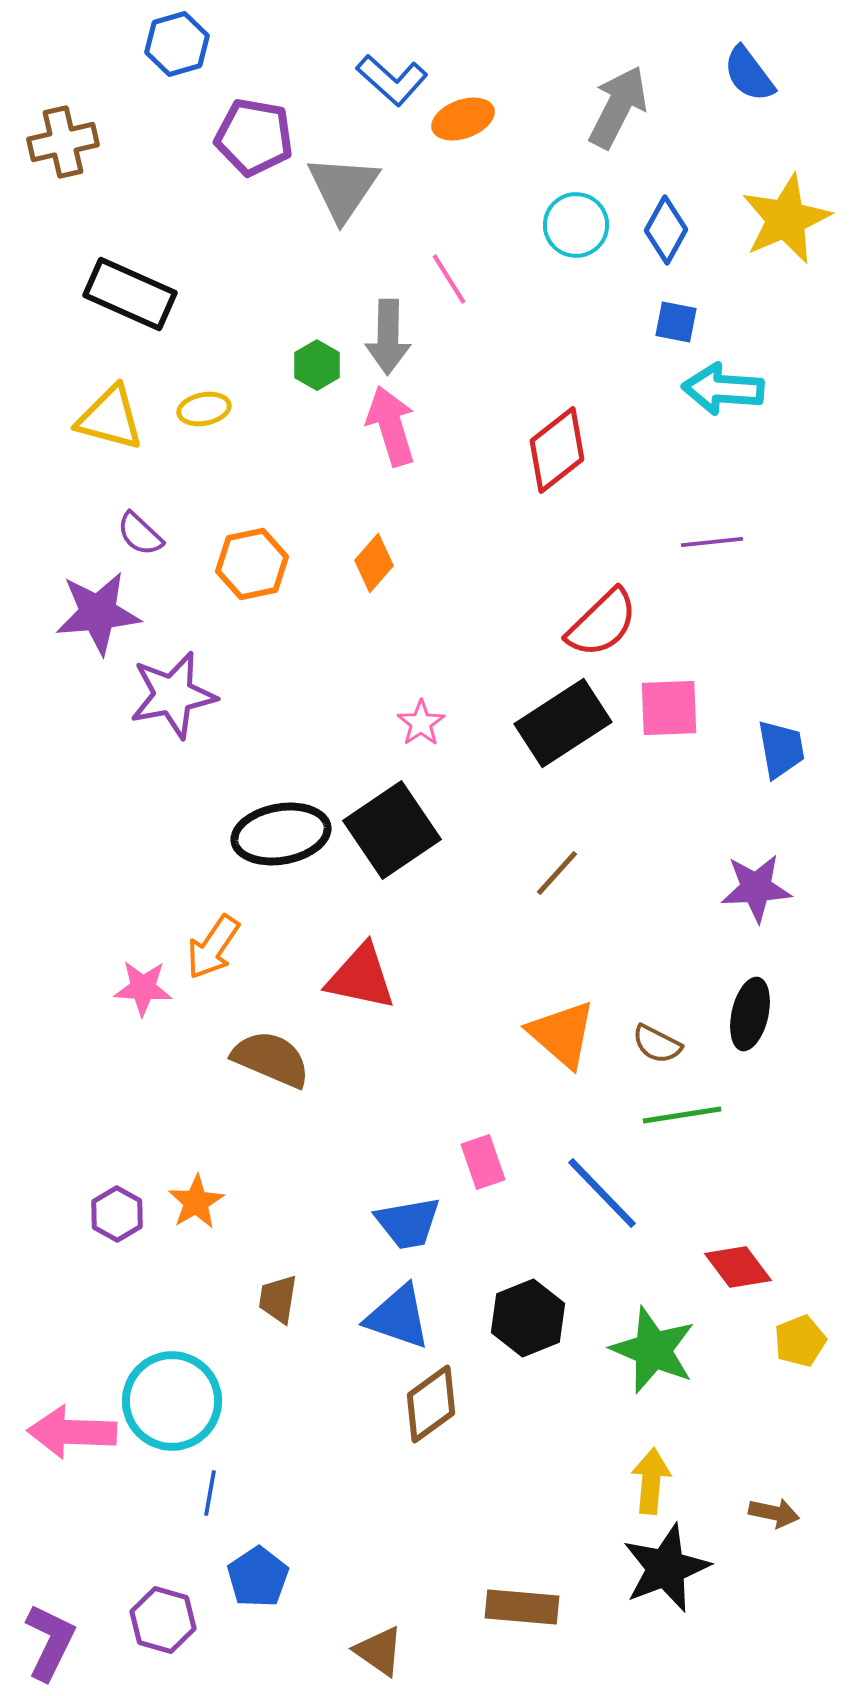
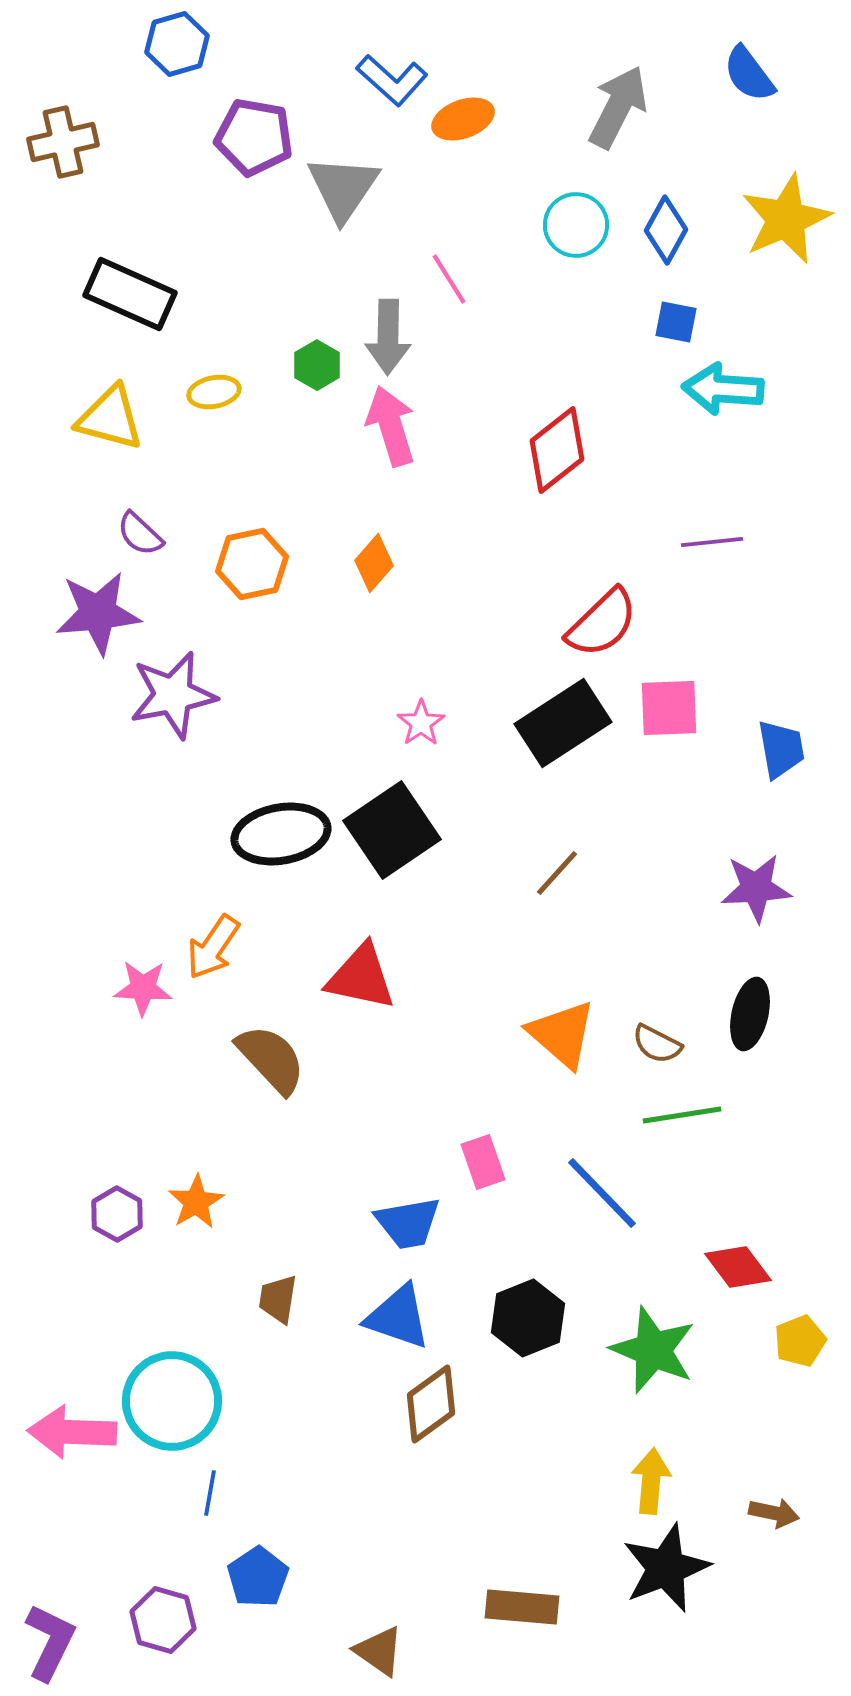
yellow ellipse at (204, 409): moved 10 px right, 17 px up
brown semicircle at (271, 1059): rotated 24 degrees clockwise
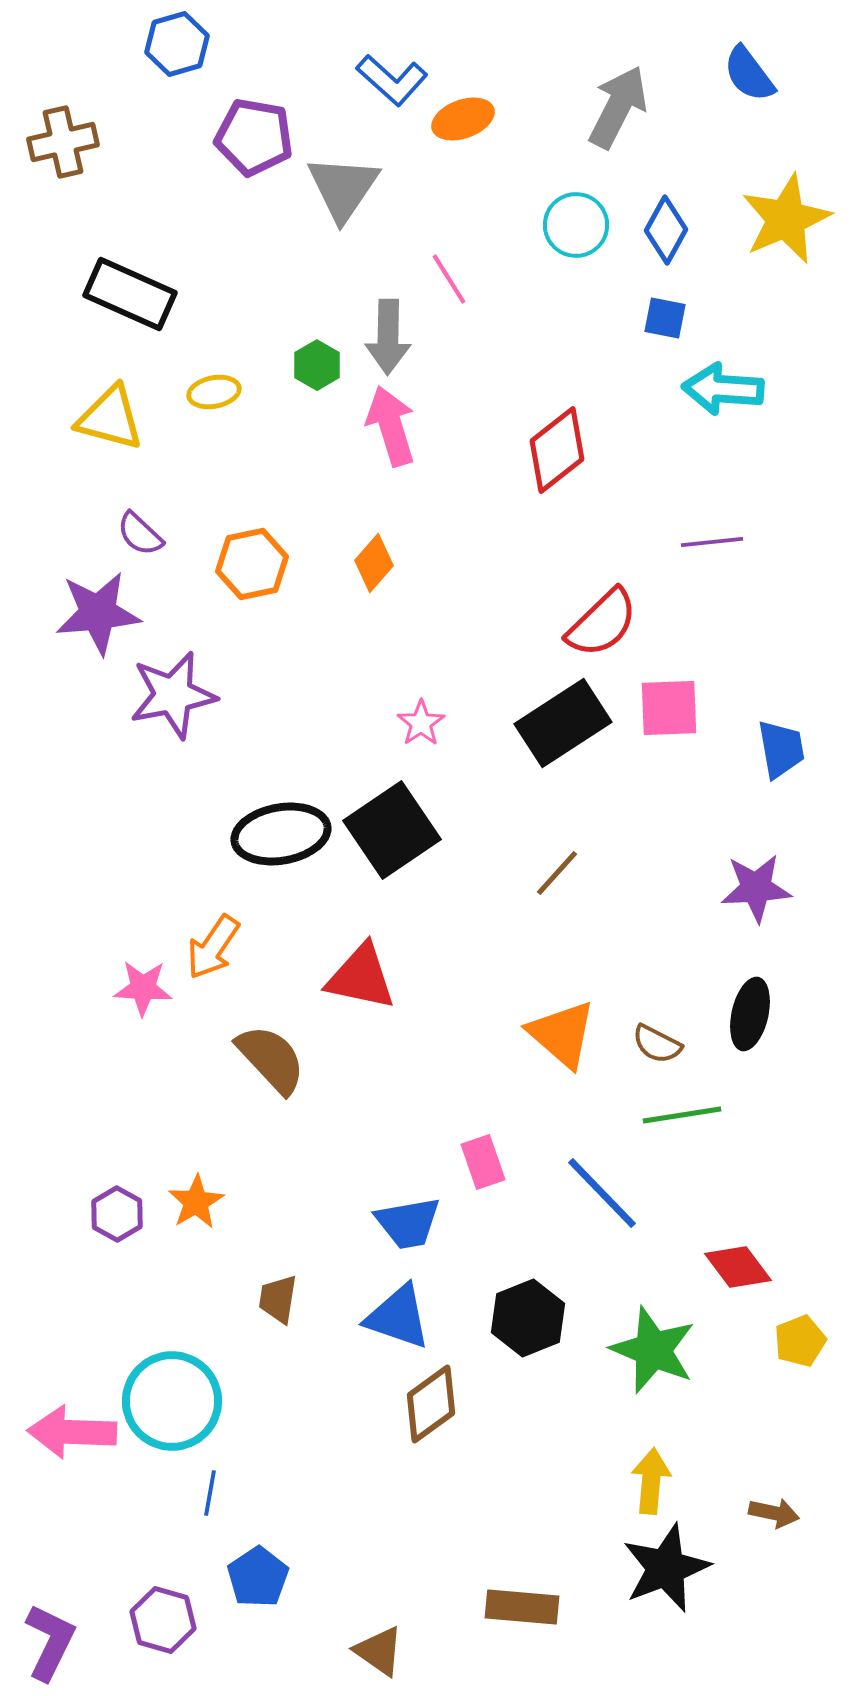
blue square at (676, 322): moved 11 px left, 4 px up
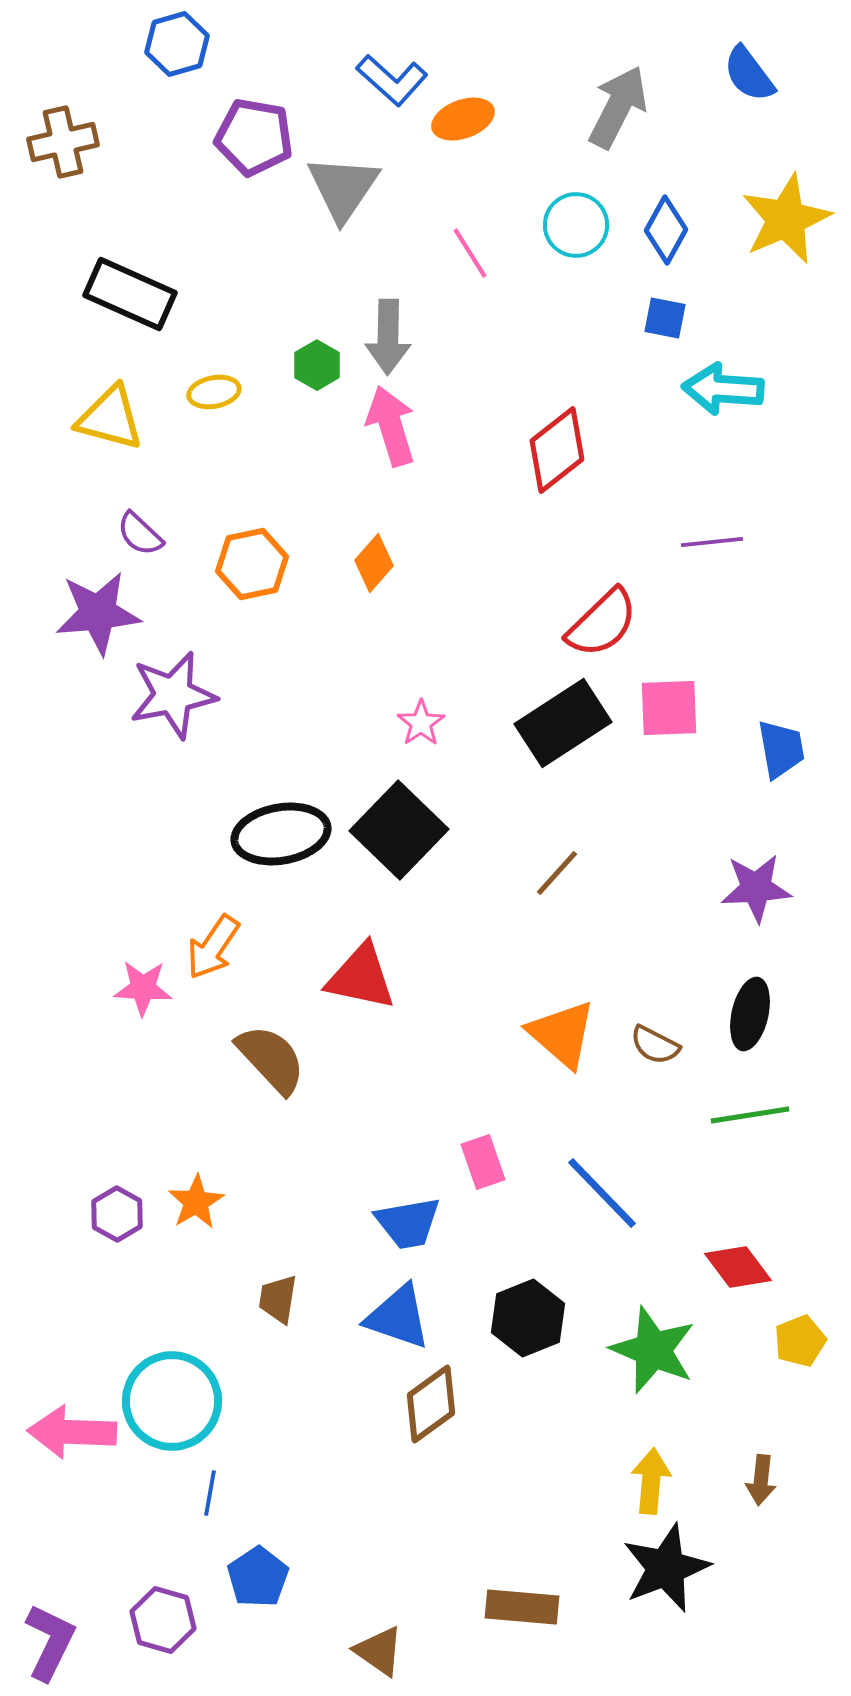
pink line at (449, 279): moved 21 px right, 26 px up
black square at (392, 830): moved 7 px right; rotated 12 degrees counterclockwise
brown semicircle at (657, 1044): moved 2 px left, 1 px down
green line at (682, 1115): moved 68 px right
brown arrow at (774, 1513): moved 13 px left, 33 px up; rotated 84 degrees clockwise
